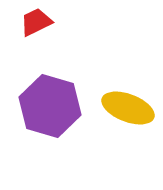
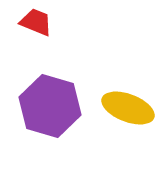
red trapezoid: rotated 48 degrees clockwise
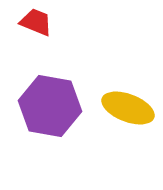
purple hexagon: rotated 6 degrees counterclockwise
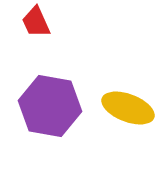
red trapezoid: rotated 136 degrees counterclockwise
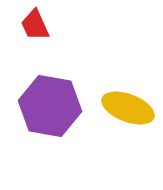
red trapezoid: moved 1 px left, 3 px down
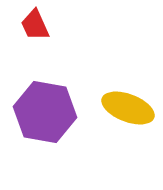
purple hexagon: moved 5 px left, 6 px down
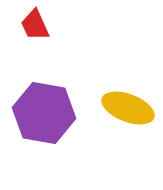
purple hexagon: moved 1 px left, 1 px down
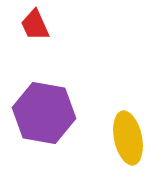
yellow ellipse: moved 30 px down; rotated 57 degrees clockwise
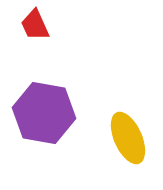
yellow ellipse: rotated 12 degrees counterclockwise
